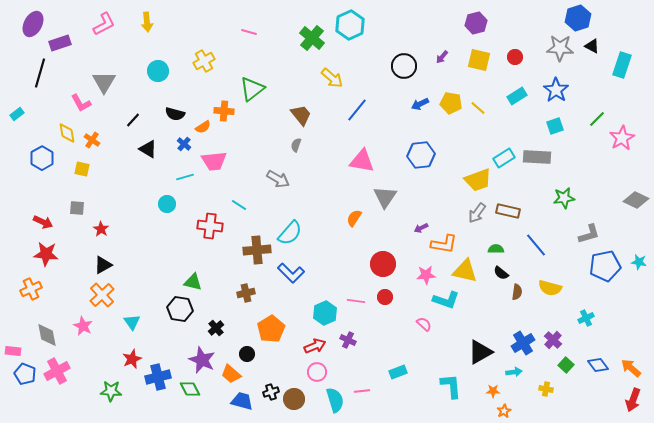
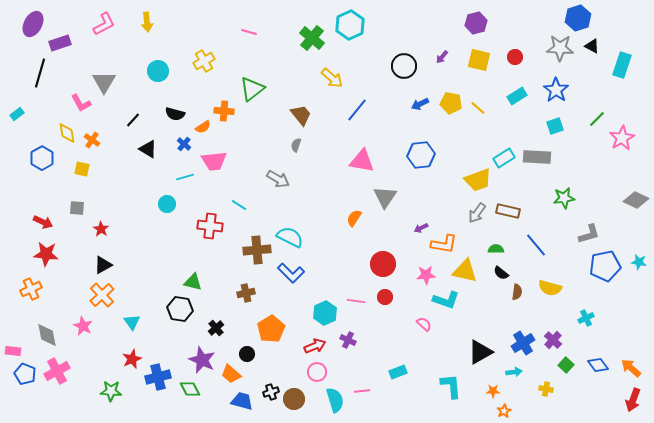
cyan semicircle at (290, 233): moved 4 px down; rotated 104 degrees counterclockwise
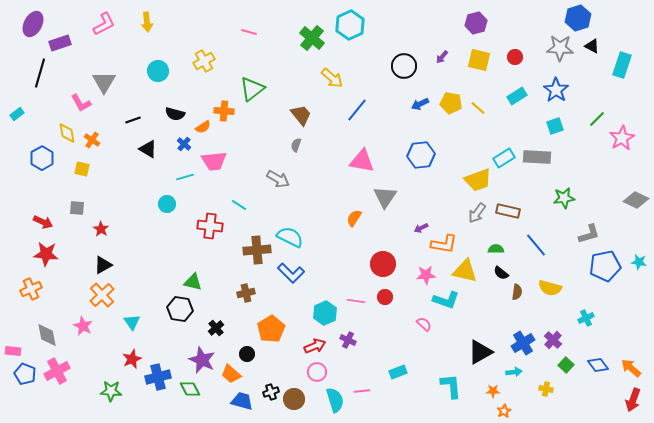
black line at (133, 120): rotated 28 degrees clockwise
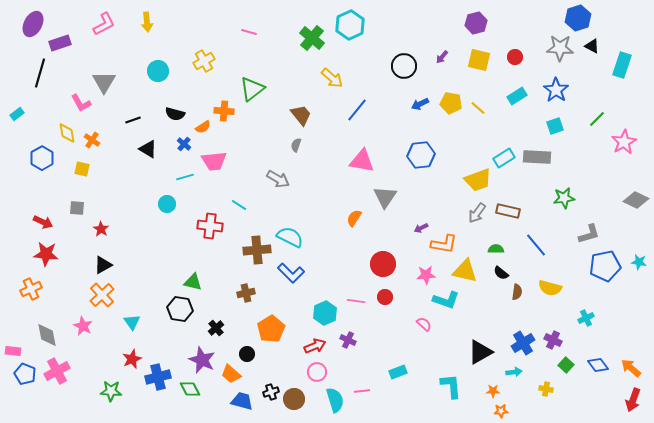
pink star at (622, 138): moved 2 px right, 4 px down
purple cross at (553, 340): rotated 18 degrees counterclockwise
orange star at (504, 411): moved 3 px left; rotated 24 degrees clockwise
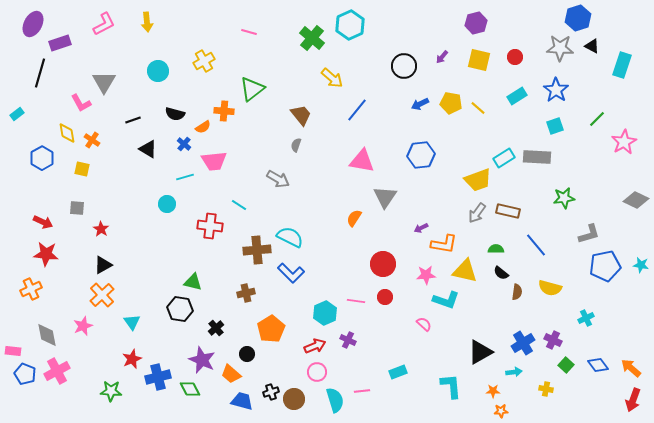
cyan star at (639, 262): moved 2 px right, 3 px down
pink star at (83, 326): rotated 24 degrees clockwise
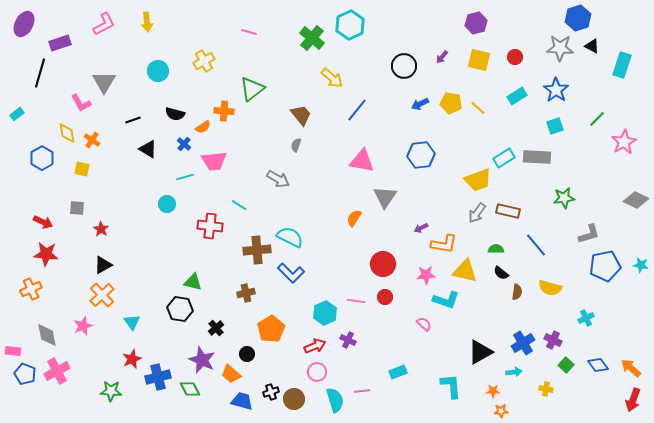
purple ellipse at (33, 24): moved 9 px left
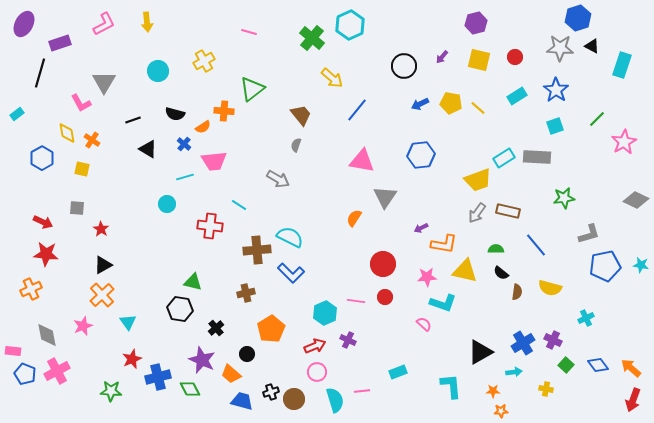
pink star at (426, 275): moved 1 px right, 2 px down
cyan L-shape at (446, 300): moved 3 px left, 3 px down
cyan triangle at (132, 322): moved 4 px left
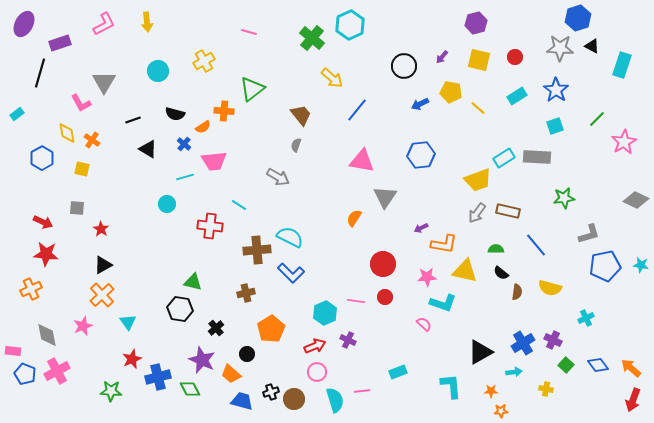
yellow pentagon at (451, 103): moved 11 px up
gray arrow at (278, 179): moved 2 px up
orange star at (493, 391): moved 2 px left
